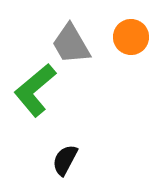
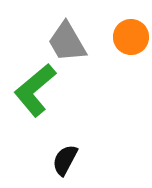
gray trapezoid: moved 4 px left, 2 px up
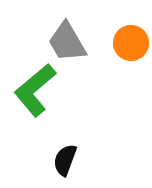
orange circle: moved 6 px down
black semicircle: rotated 8 degrees counterclockwise
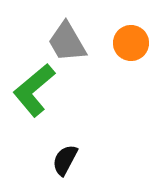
green L-shape: moved 1 px left
black semicircle: rotated 8 degrees clockwise
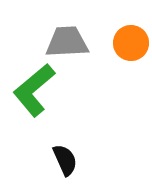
gray trapezoid: rotated 117 degrees clockwise
black semicircle: rotated 128 degrees clockwise
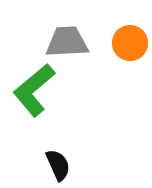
orange circle: moved 1 px left
black semicircle: moved 7 px left, 5 px down
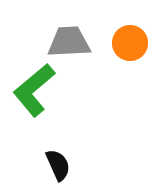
gray trapezoid: moved 2 px right
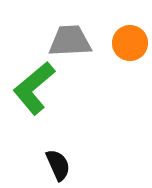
gray trapezoid: moved 1 px right, 1 px up
green L-shape: moved 2 px up
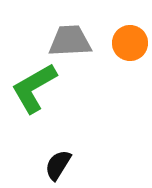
green L-shape: rotated 10 degrees clockwise
black semicircle: rotated 124 degrees counterclockwise
